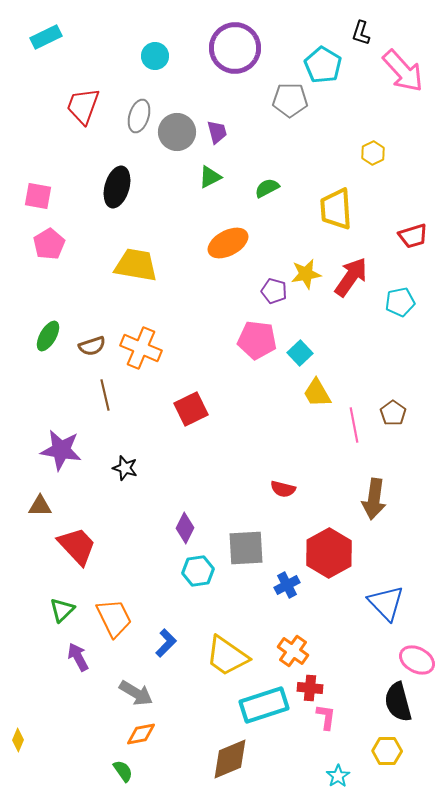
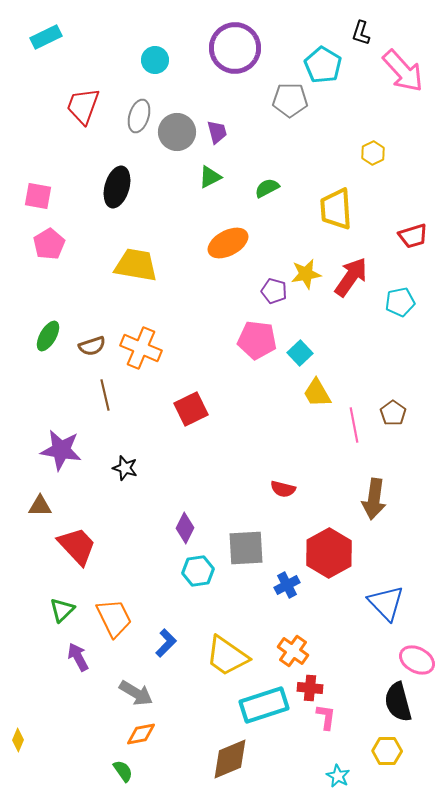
cyan circle at (155, 56): moved 4 px down
cyan star at (338, 776): rotated 10 degrees counterclockwise
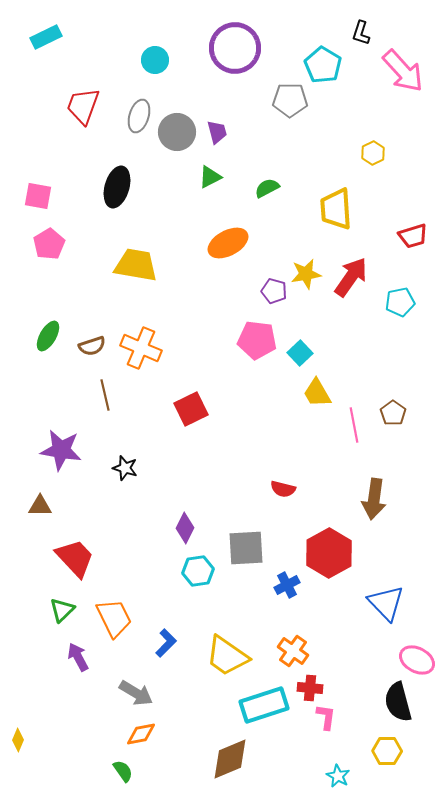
red trapezoid at (77, 546): moved 2 px left, 12 px down
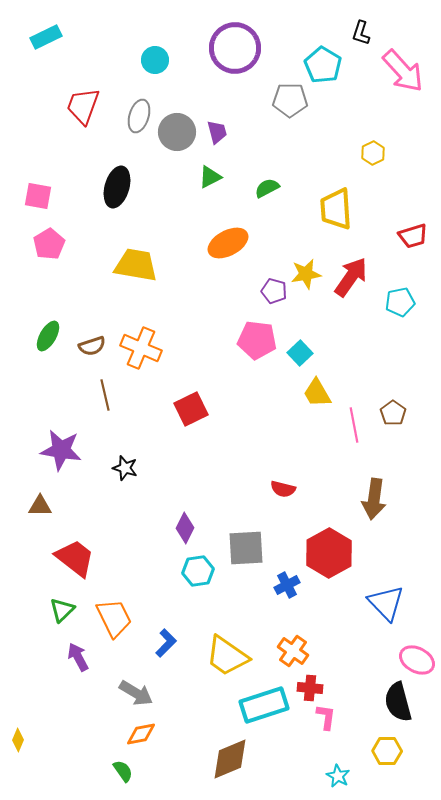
red trapezoid at (75, 558): rotated 9 degrees counterclockwise
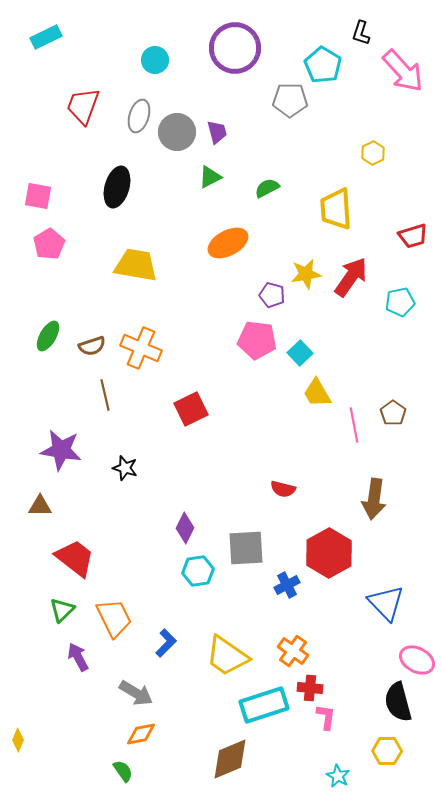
purple pentagon at (274, 291): moved 2 px left, 4 px down
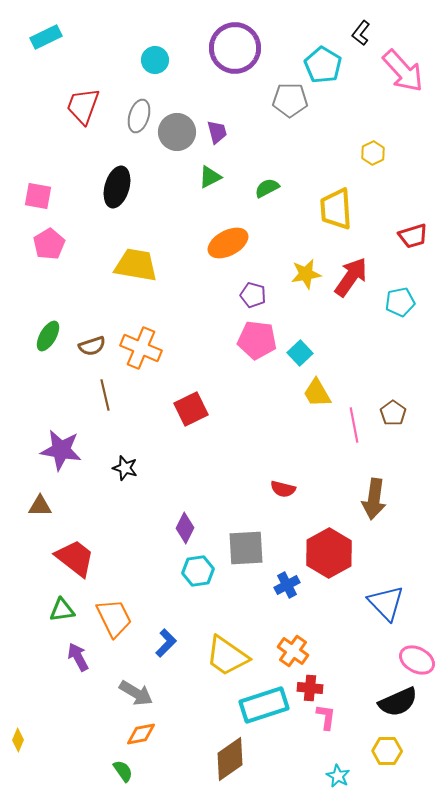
black L-shape at (361, 33): rotated 20 degrees clockwise
purple pentagon at (272, 295): moved 19 px left
green triangle at (62, 610): rotated 36 degrees clockwise
black semicircle at (398, 702): rotated 99 degrees counterclockwise
brown diamond at (230, 759): rotated 12 degrees counterclockwise
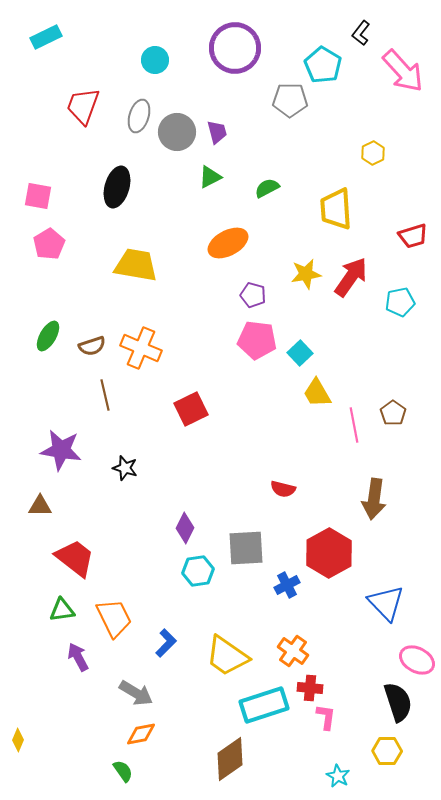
black semicircle at (398, 702): rotated 84 degrees counterclockwise
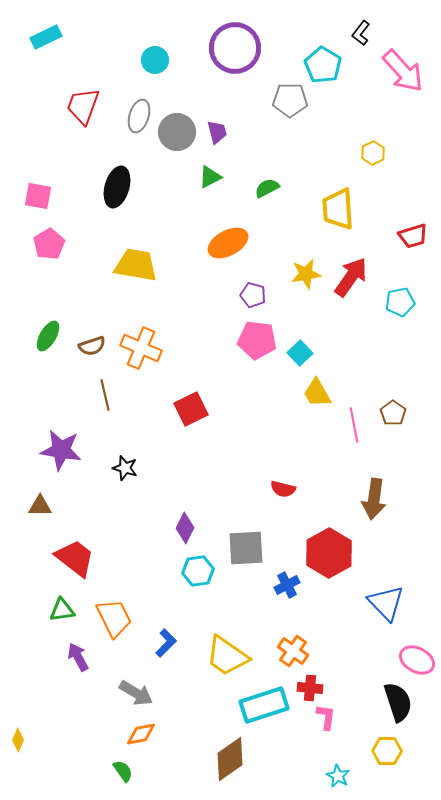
yellow trapezoid at (336, 209): moved 2 px right
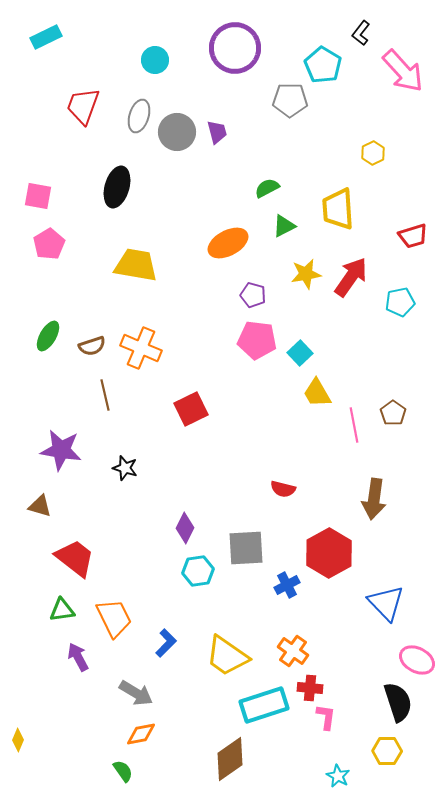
green triangle at (210, 177): moved 74 px right, 49 px down
brown triangle at (40, 506): rotated 15 degrees clockwise
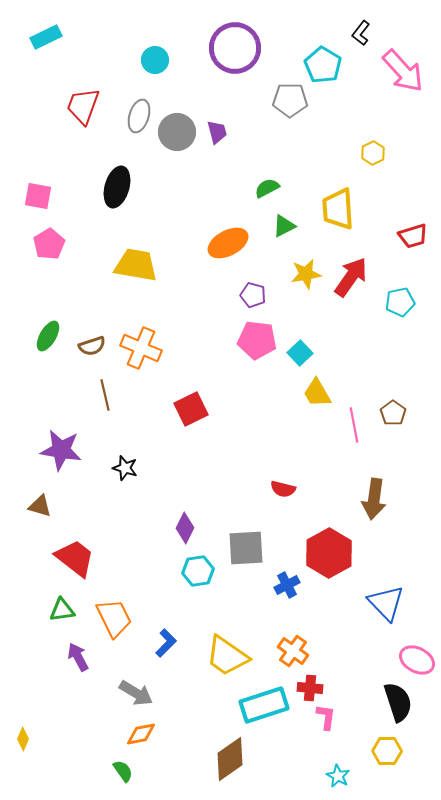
yellow diamond at (18, 740): moved 5 px right, 1 px up
